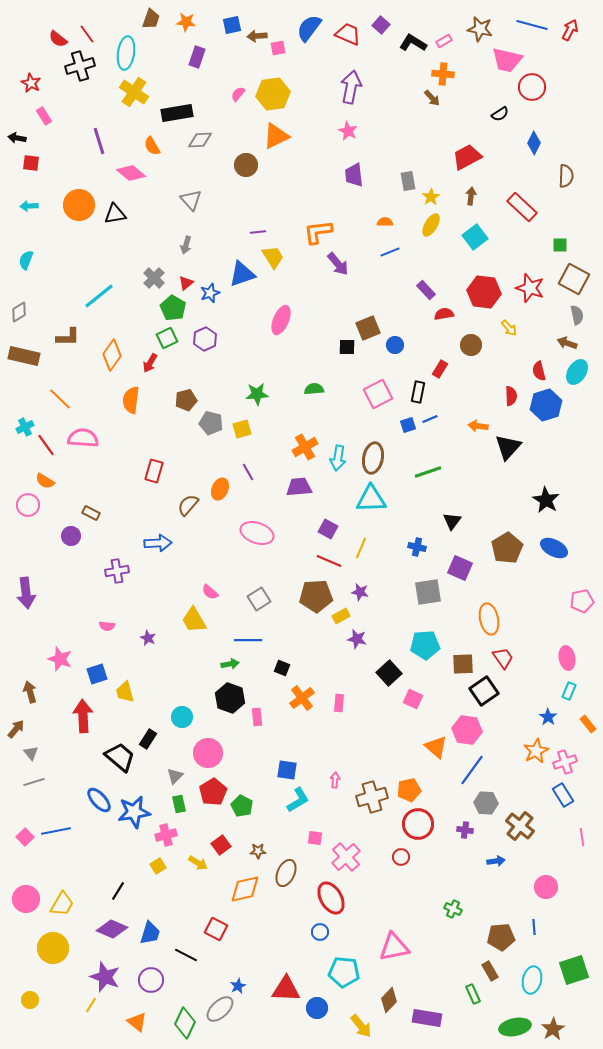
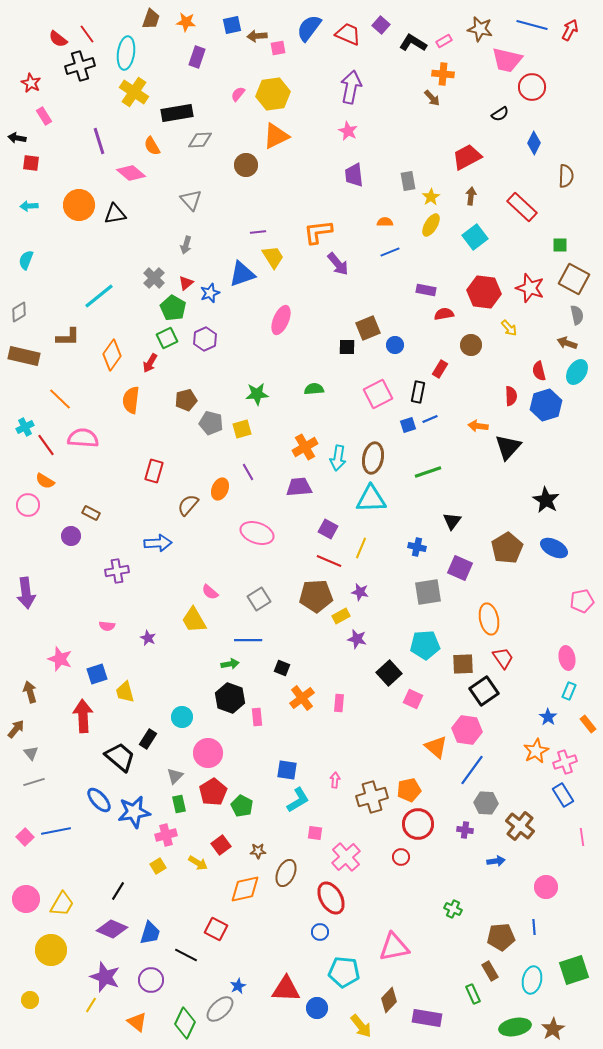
purple rectangle at (426, 290): rotated 36 degrees counterclockwise
pink square at (315, 838): moved 5 px up
yellow circle at (53, 948): moved 2 px left, 2 px down
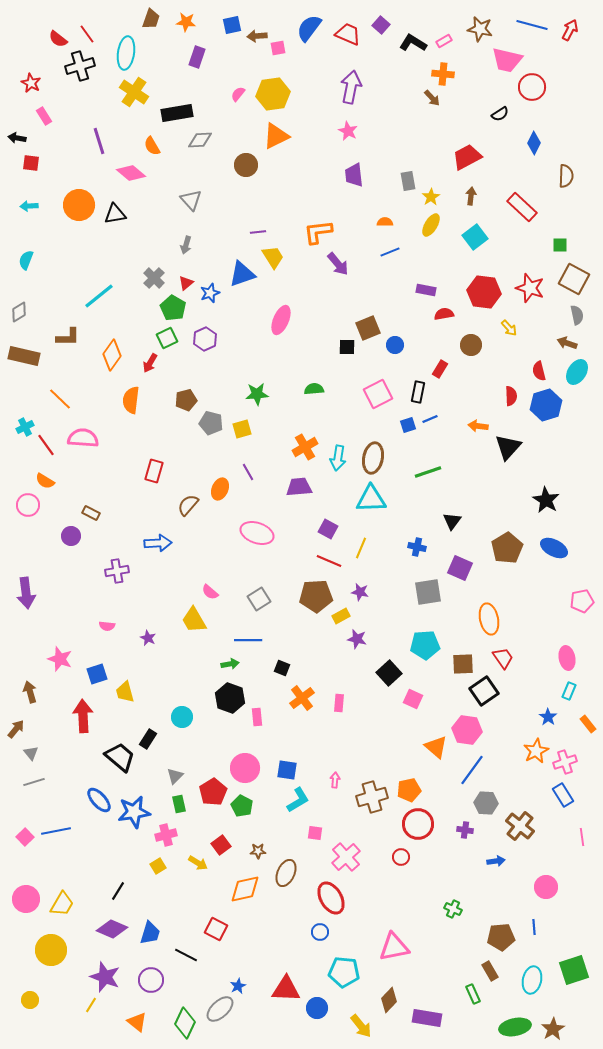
pink circle at (208, 753): moved 37 px right, 15 px down
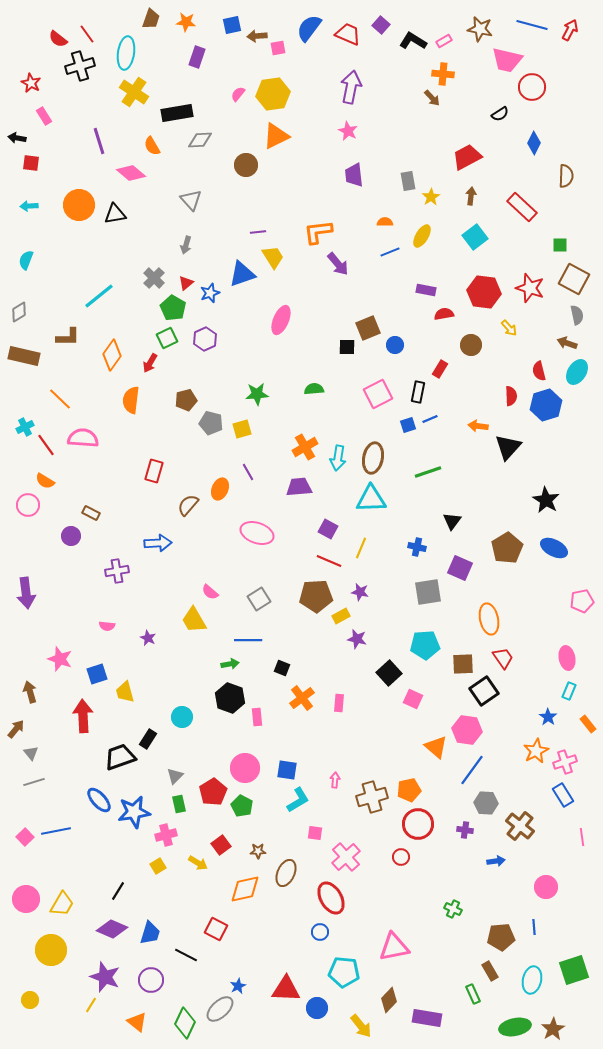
black L-shape at (413, 43): moved 2 px up
yellow ellipse at (431, 225): moved 9 px left, 11 px down
black trapezoid at (120, 757): rotated 60 degrees counterclockwise
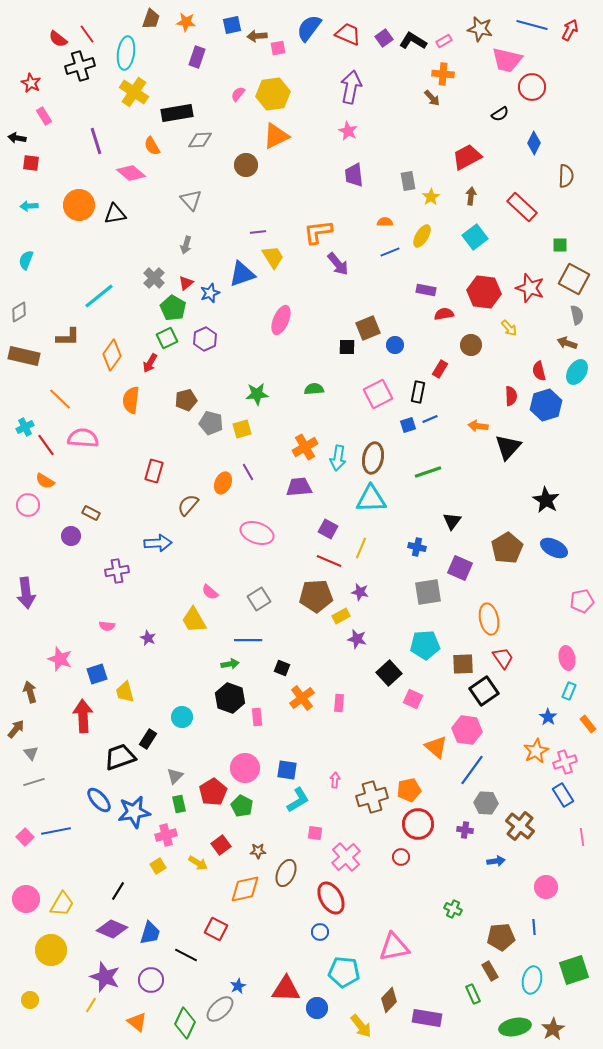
purple square at (381, 25): moved 3 px right, 13 px down; rotated 12 degrees clockwise
purple line at (99, 141): moved 3 px left
orange ellipse at (220, 489): moved 3 px right, 6 px up
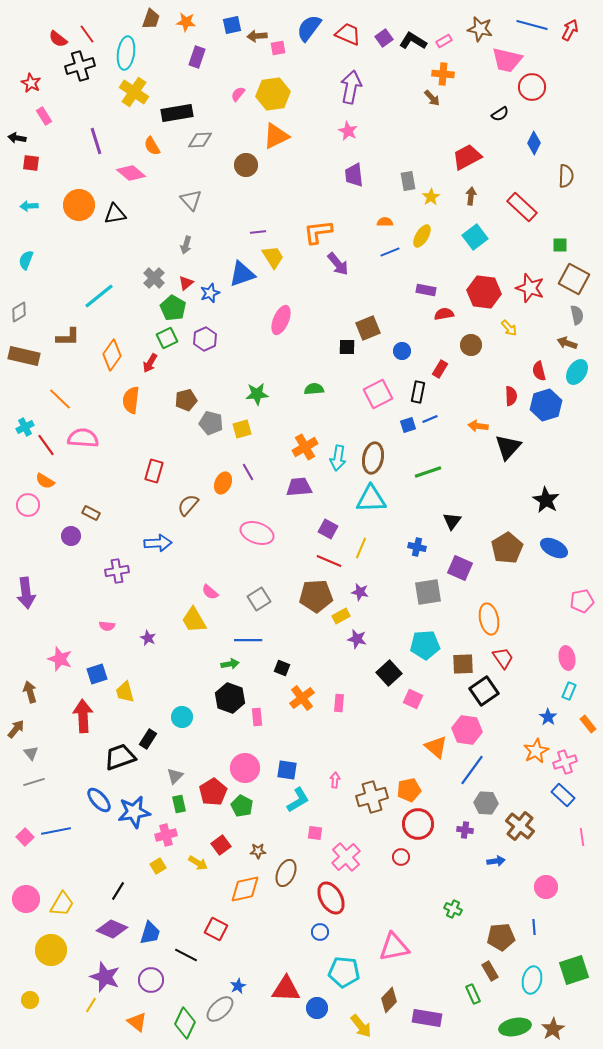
blue circle at (395, 345): moved 7 px right, 6 px down
blue rectangle at (563, 795): rotated 15 degrees counterclockwise
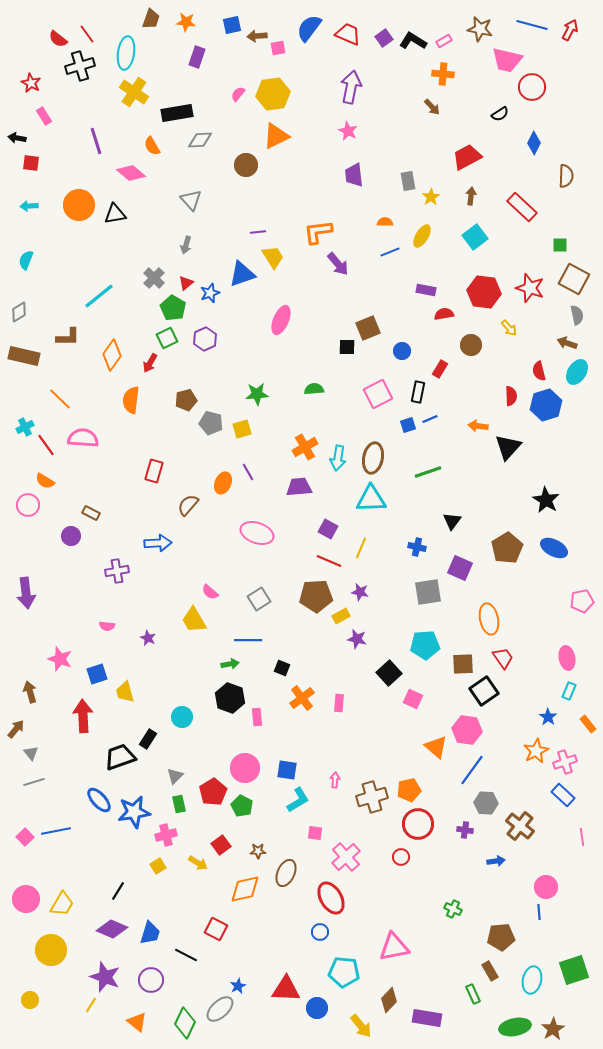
brown arrow at (432, 98): moved 9 px down
blue line at (534, 927): moved 5 px right, 15 px up
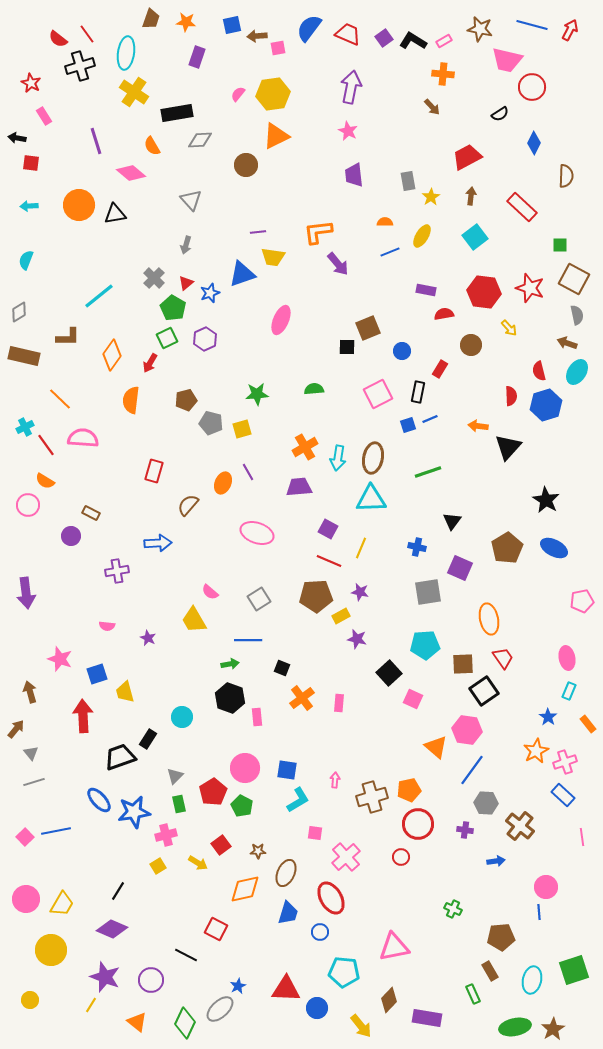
yellow trapezoid at (273, 257): rotated 130 degrees clockwise
blue trapezoid at (150, 933): moved 138 px right, 20 px up
